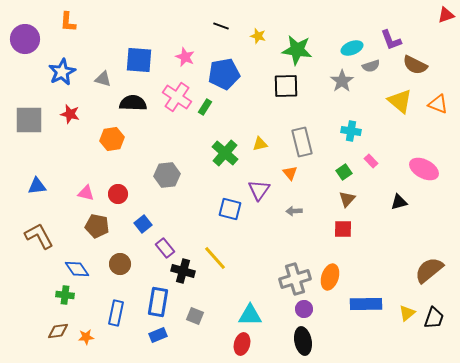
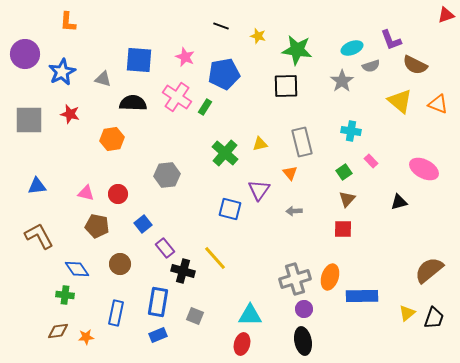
purple circle at (25, 39): moved 15 px down
blue rectangle at (366, 304): moved 4 px left, 8 px up
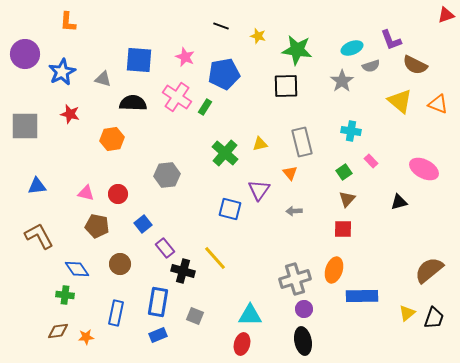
gray square at (29, 120): moved 4 px left, 6 px down
orange ellipse at (330, 277): moved 4 px right, 7 px up
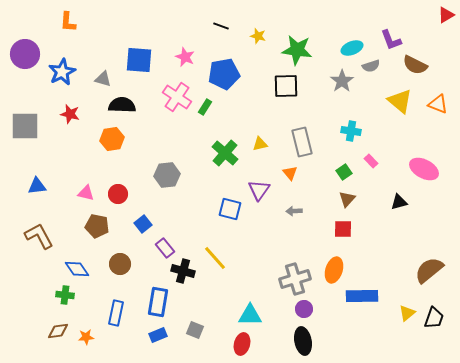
red triangle at (446, 15): rotated 12 degrees counterclockwise
black semicircle at (133, 103): moved 11 px left, 2 px down
gray square at (195, 316): moved 14 px down
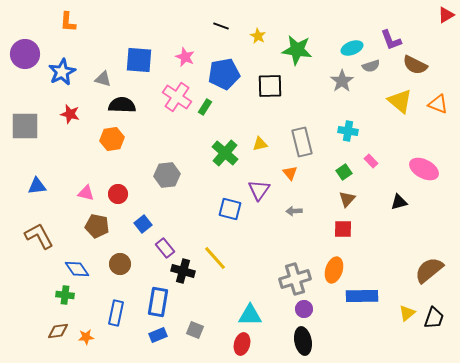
yellow star at (258, 36): rotated 14 degrees clockwise
black square at (286, 86): moved 16 px left
cyan cross at (351, 131): moved 3 px left
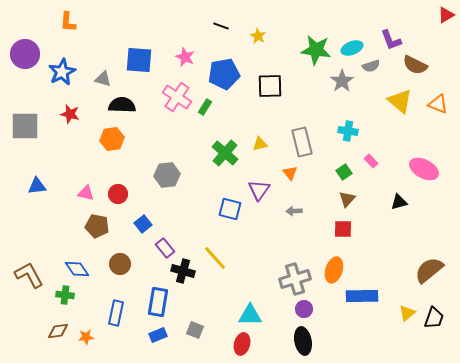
green star at (297, 50): moved 19 px right
brown L-shape at (39, 236): moved 10 px left, 39 px down
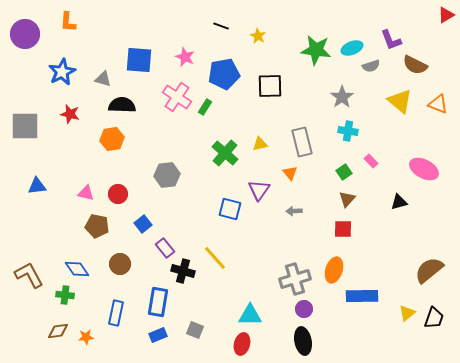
purple circle at (25, 54): moved 20 px up
gray star at (342, 81): moved 16 px down
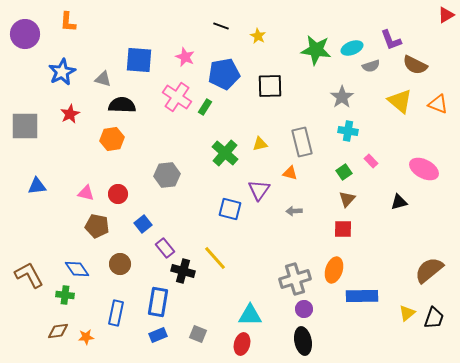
red star at (70, 114): rotated 30 degrees clockwise
orange triangle at (290, 173): rotated 35 degrees counterclockwise
gray square at (195, 330): moved 3 px right, 4 px down
